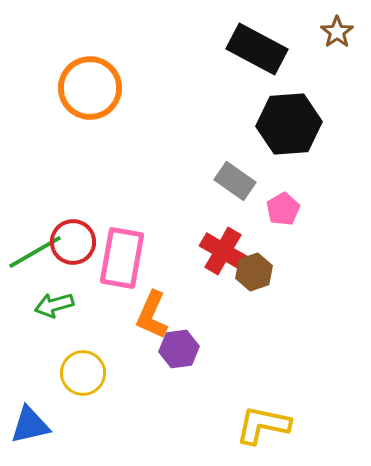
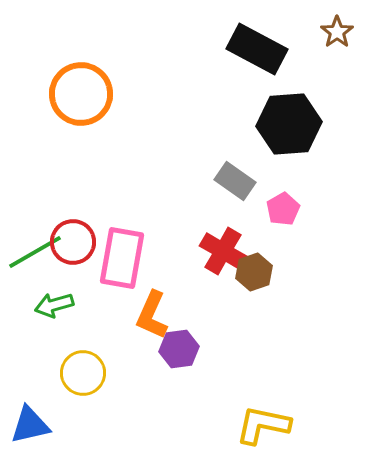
orange circle: moved 9 px left, 6 px down
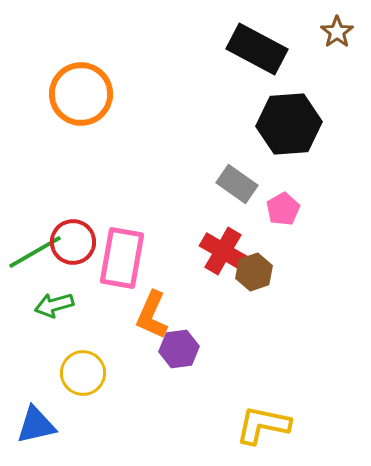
gray rectangle: moved 2 px right, 3 px down
blue triangle: moved 6 px right
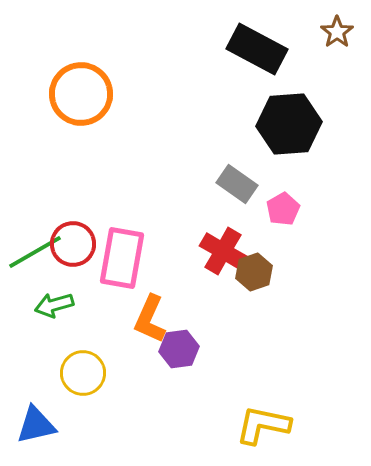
red circle: moved 2 px down
orange L-shape: moved 2 px left, 4 px down
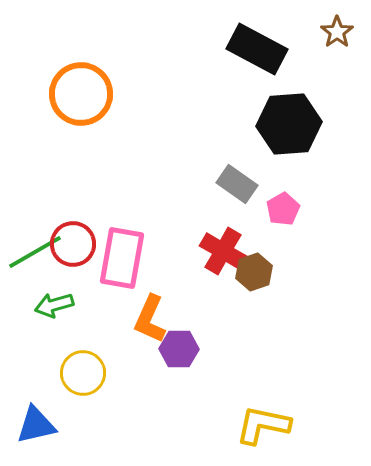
purple hexagon: rotated 9 degrees clockwise
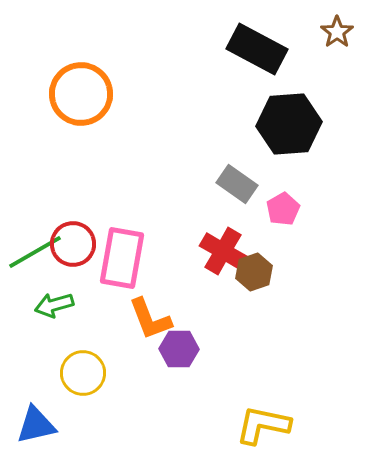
orange L-shape: rotated 45 degrees counterclockwise
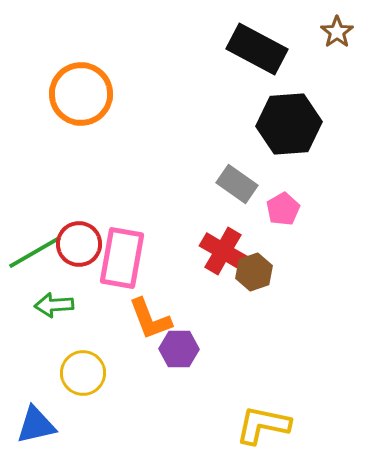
red circle: moved 6 px right
green arrow: rotated 12 degrees clockwise
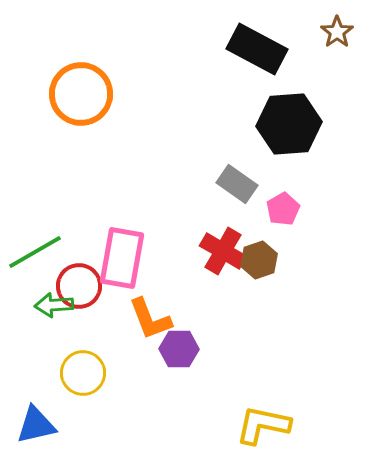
red circle: moved 42 px down
brown hexagon: moved 5 px right, 12 px up
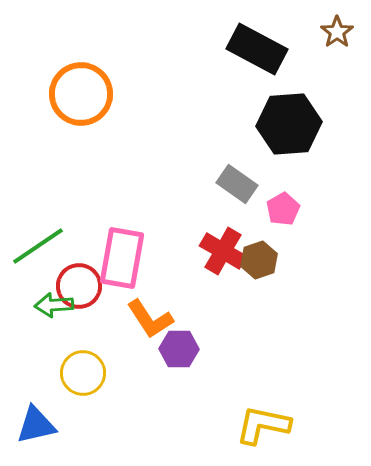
green line: moved 3 px right, 6 px up; rotated 4 degrees counterclockwise
orange L-shape: rotated 12 degrees counterclockwise
